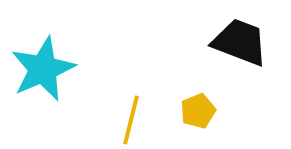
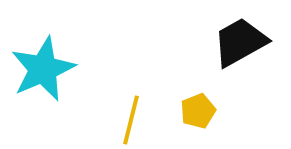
black trapezoid: rotated 50 degrees counterclockwise
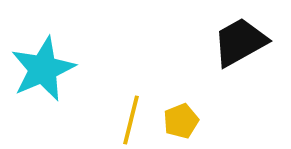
yellow pentagon: moved 17 px left, 10 px down
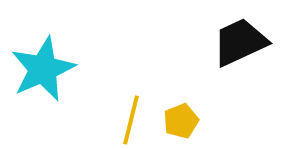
black trapezoid: rotated 4 degrees clockwise
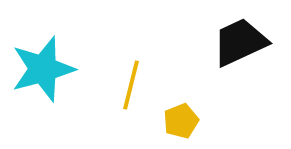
cyan star: rotated 8 degrees clockwise
yellow line: moved 35 px up
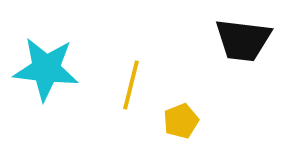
black trapezoid: moved 3 px right, 2 px up; rotated 148 degrees counterclockwise
cyan star: moved 3 px right; rotated 22 degrees clockwise
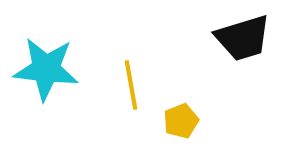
black trapezoid: moved 2 px up; rotated 24 degrees counterclockwise
yellow line: rotated 24 degrees counterclockwise
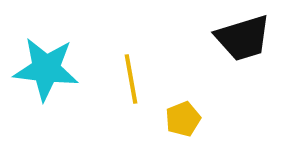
yellow line: moved 6 px up
yellow pentagon: moved 2 px right, 2 px up
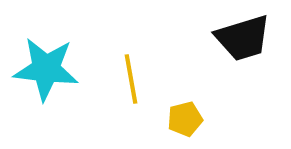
yellow pentagon: moved 2 px right; rotated 8 degrees clockwise
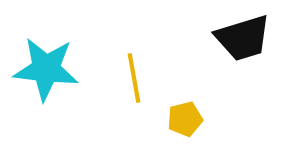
yellow line: moved 3 px right, 1 px up
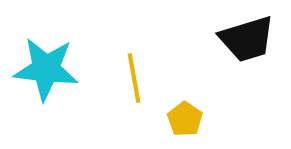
black trapezoid: moved 4 px right, 1 px down
yellow pentagon: rotated 24 degrees counterclockwise
